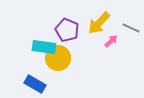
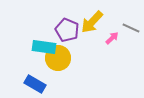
yellow arrow: moved 7 px left, 1 px up
pink arrow: moved 1 px right, 3 px up
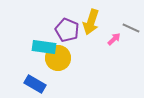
yellow arrow: moved 1 px left; rotated 25 degrees counterclockwise
pink arrow: moved 2 px right, 1 px down
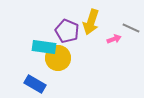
purple pentagon: moved 1 px down
pink arrow: rotated 24 degrees clockwise
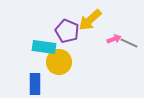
yellow arrow: moved 1 px left, 2 px up; rotated 30 degrees clockwise
gray line: moved 2 px left, 15 px down
yellow circle: moved 1 px right, 4 px down
blue rectangle: rotated 60 degrees clockwise
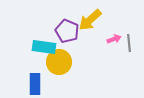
gray line: rotated 60 degrees clockwise
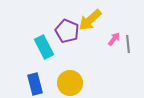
pink arrow: rotated 32 degrees counterclockwise
gray line: moved 1 px left, 1 px down
cyan rectangle: rotated 55 degrees clockwise
yellow circle: moved 11 px right, 21 px down
blue rectangle: rotated 15 degrees counterclockwise
